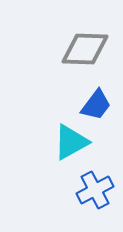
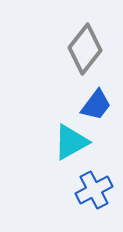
gray diamond: rotated 54 degrees counterclockwise
blue cross: moved 1 px left
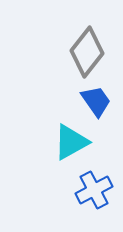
gray diamond: moved 2 px right, 3 px down
blue trapezoid: moved 4 px up; rotated 72 degrees counterclockwise
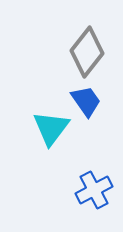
blue trapezoid: moved 10 px left
cyan triangle: moved 20 px left, 14 px up; rotated 24 degrees counterclockwise
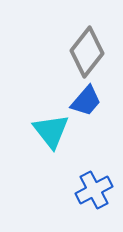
blue trapezoid: rotated 76 degrees clockwise
cyan triangle: moved 3 px down; rotated 15 degrees counterclockwise
